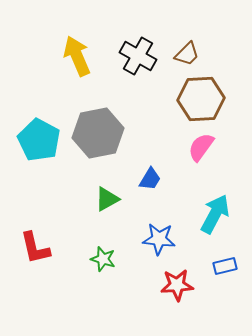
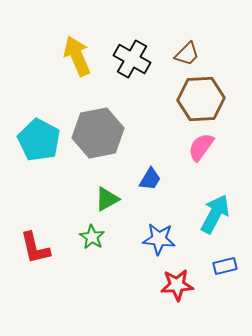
black cross: moved 6 px left, 3 px down
green star: moved 11 px left, 22 px up; rotated 15 degrees clockwise
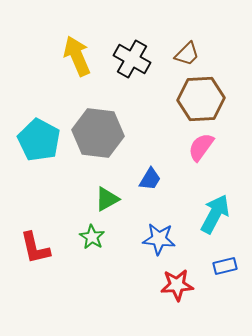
gray hexagon: rotated 18 degrees clockwise
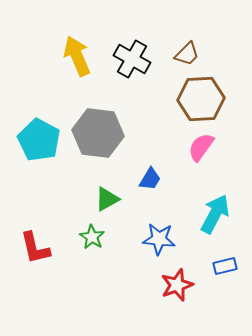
red star: rotated 16 degrees counterclockwise
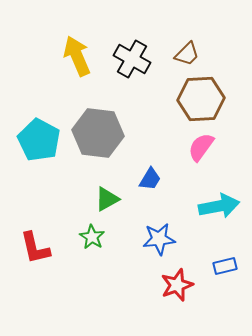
cyan arrow: moved 4 px right, 8 px up; rotated 51 degrees clockwise
blue star: rotated 12 degrees counterclockwise
